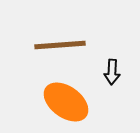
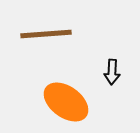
brown line: moved 14 px left, 11 px up
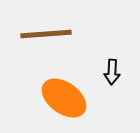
orange ellipse: moved 2 px left, 4 px up
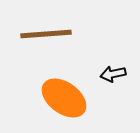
black arrow: moved 1 px right, 2 px down; rotated 75 degrees clockwise
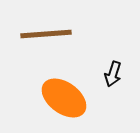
black arrow: rotated 60 degrees counterclockwise
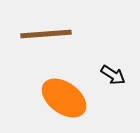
black arrow: moved 1 px down; rotated 75 degrees counterclockwise
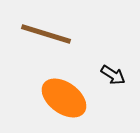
brown line: rotated 21 degrees clockwise
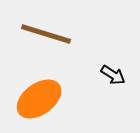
orange ellipse: moved 25 px left, 1 px down; rotated 72 degrees counterclockwise
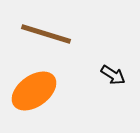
orange ellipse: moved 5 px left, 8 px up
